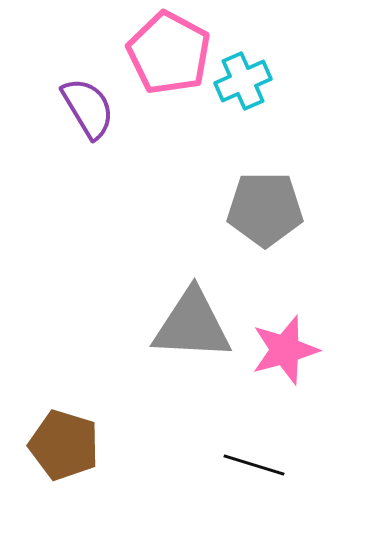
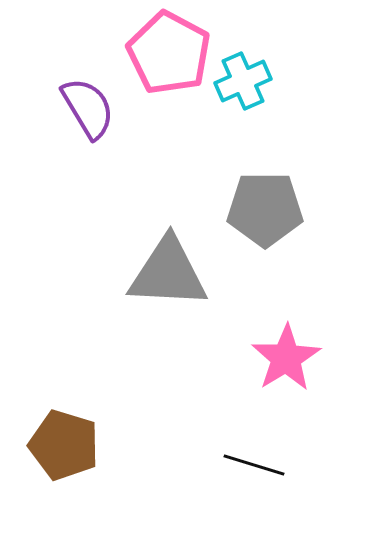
gray triangle: moved 24 px left, 52 px up
pink star: moved 1 px right, 8 px down; rotated 16 degrees counterclockwise
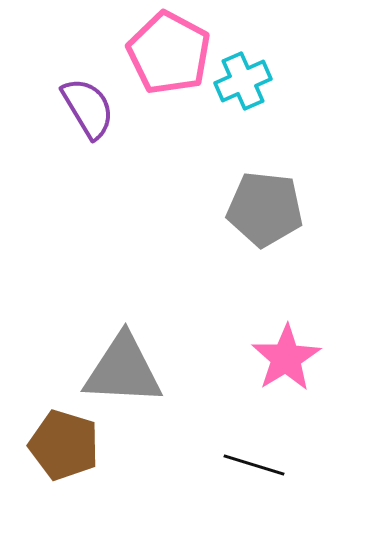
gray pentagon: rotated 6 degrees clockwise
gray triangle: moved 45 px left, 97 px down
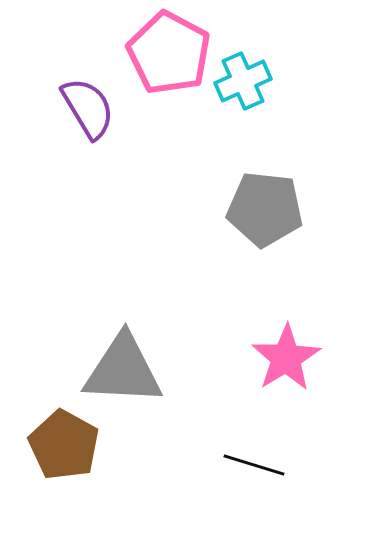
brown pentagon: rotated 12 degrees clockwise
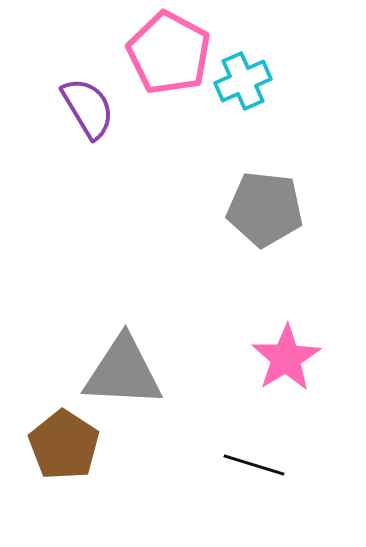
gray triangle: moved 2 px down
brown pentagon: rotated 4 degrees clockwise
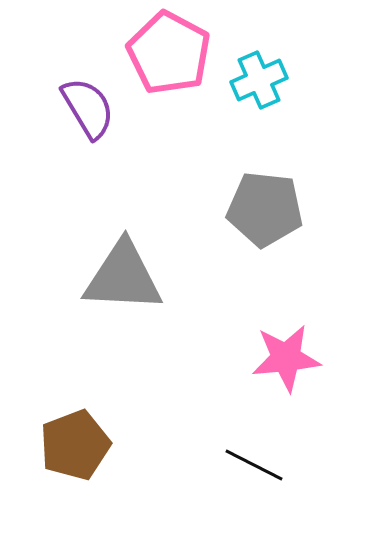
cyan cross: moved 16 px right, 1 px up
pink star: rotated 26 degrees clockwise
gray triangle: moved 95 px up
brown pentagon: moved 11 px right; rotated 18 degrees clockwise
black line: rotated 10 degrees clockwise
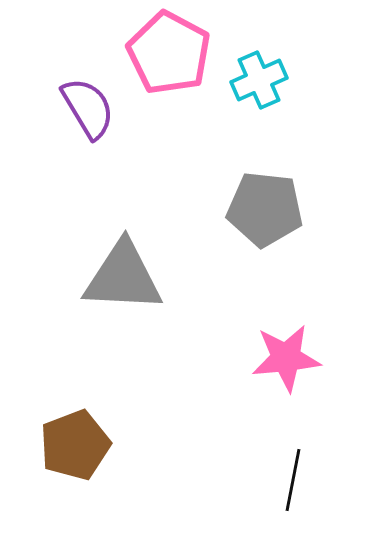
black line: moved 39 px right, 15 px down; rotated 74 degrees clockwise
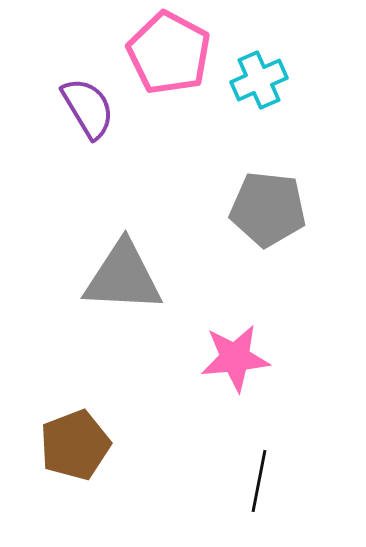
gray pentagon: moved 3 px right
pink star: moved 51 px left
black line: moved 34 px left, 1 px down
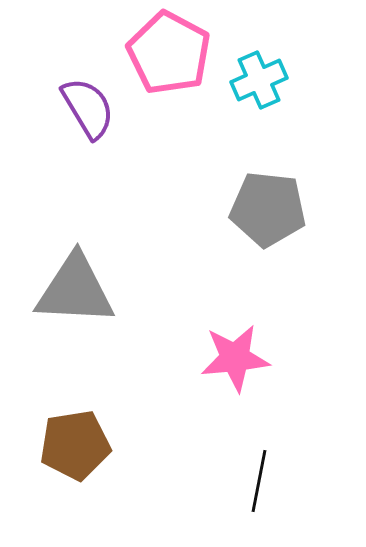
gray triangle: moved 48 px left, 13 px down
brown pentagon: rotated 12 degrees clockwise
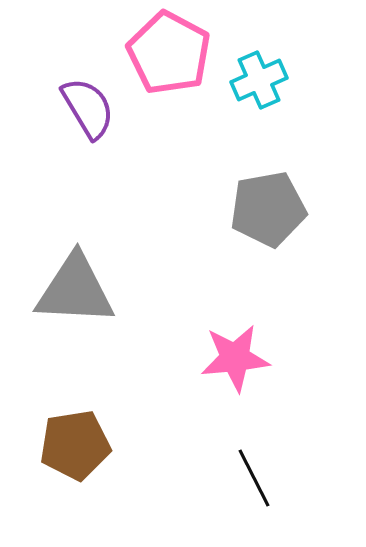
gray pentagon: rotated 16 degrees counterclockwise
black line: moved 5 px left, 3 px up; rotated 38 degrees counterclockwise
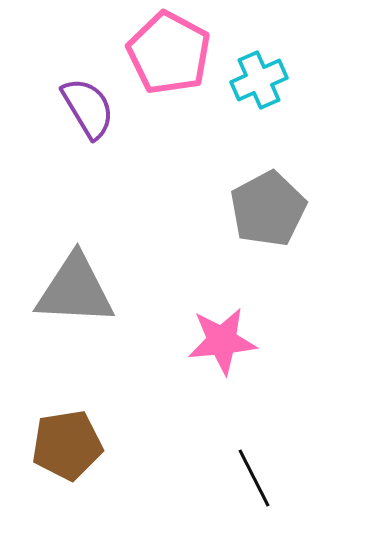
gray pentagon: rotated 18 degrees counterclockwise
pink star: moved 13 px left, 17 px up
brown pentagon: moved 8 px left
